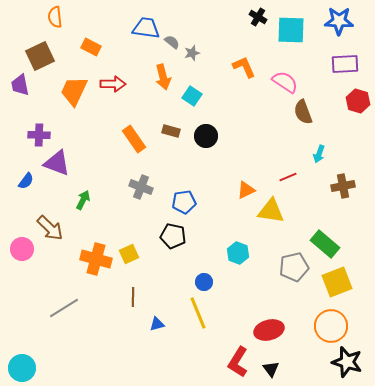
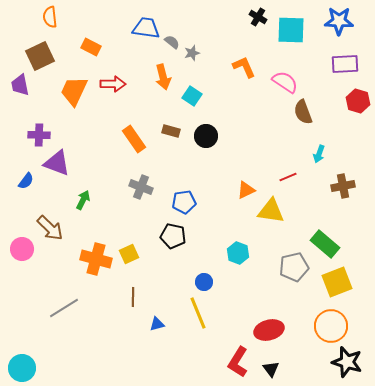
orange semicircle at (55, 17): moved 5 px left
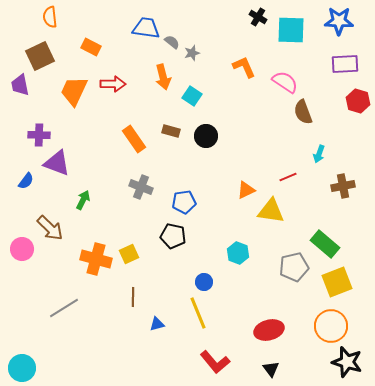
red L-shape at (238, 362): moved 23 px left; rotated 72 degrees counterclockwise
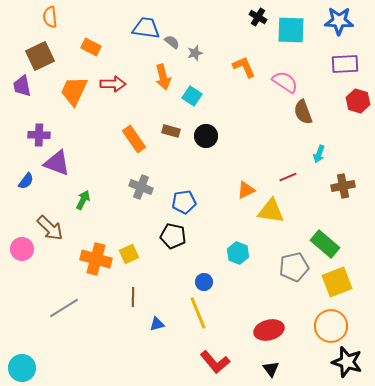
gray star at (192, 53): moved 3 px right
purple trapezoid at (20, 85): moved 2 px right, 1 px down
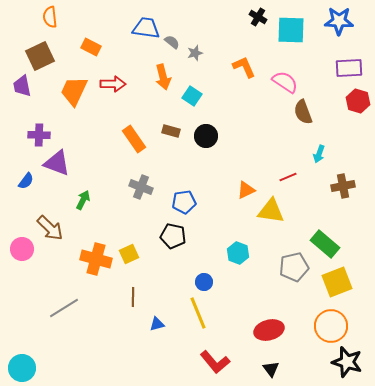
purple rectangle at (345, 64): moved 4 px right, 4 px down
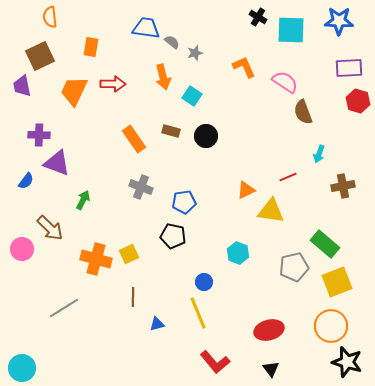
orange rectangle at (91, 47): rotated 72 degrees clockwise
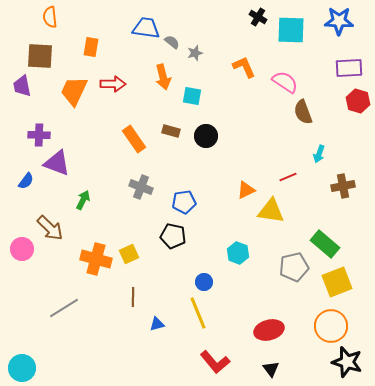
brown square at (40, 56): rotated 28 degrees clockwise
cyan square at (192, 96): rotated 24 degrees counterclockwise
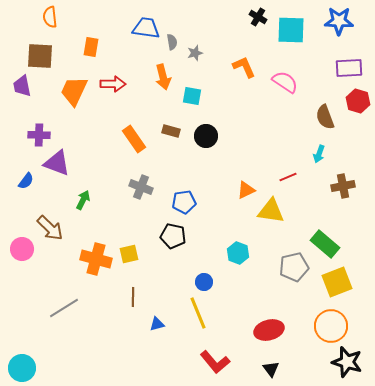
gray semicircle at (172, 42): rotated 42 degrees clockwise
brown semicircle at (303, 112): moved 22 px right, 5 px down
yellow square at (129, 254): rotated 12 degrees clockwise
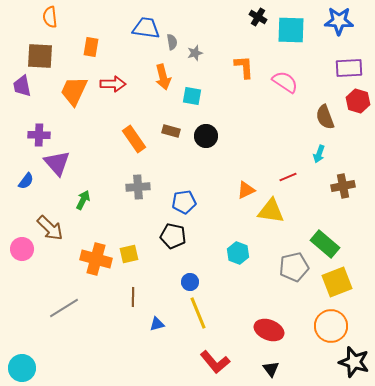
orange L-shape at (244, 67): rotated 20 degrees clockwise
purple triangle at (57, 163): rotated 28 degrees clockwise
gray cross at (141, 187): moved 3 px left; rotated 25 degrees counterclockwise
blue circle at (204, 282): moved 14 px left
red ellipse at (269, 330): rotated 36 degrees clockwise
black star at (347, 362): moved 7 px right
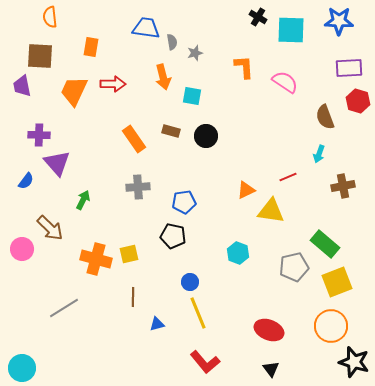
red L-shape at (215, 362): moved 10 px left
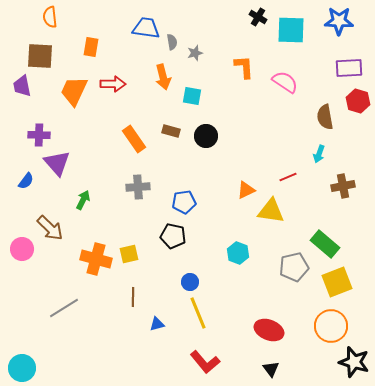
brown semicircle at (325, 117): rotated 10 degrees clockwise
